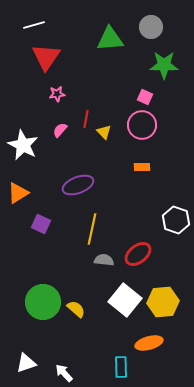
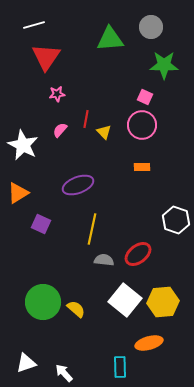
cyan rectangle: moved 1 px left
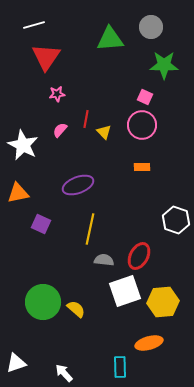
orange triangle: rotated 20 degrees clockwise
yellow line: moved 2 px left
red ellipse: moved 1 px right, 2 px down; rotated 24 degrees counterclockwise
white square: moved 9 px up; rotated 32 degrees clockwise
white triangle: moved 10 px left
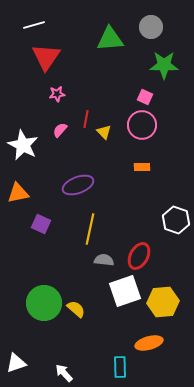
green circle: moved 1 px right, 1 px down
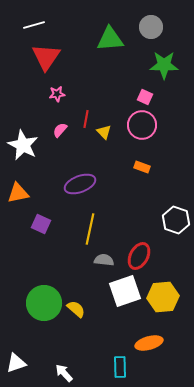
orange rectangle: rotated 21 degrees clockwise
purple ellipse: moved 2 px right, 1 px up
yellow hexagon: moved 5 px up
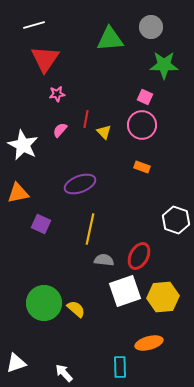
red triangle: moved 1 px left, 2 px down
